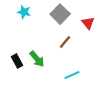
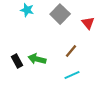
cyan star: moved 3 px right, 2 px up
brown line: moved 6 px right, 9 px down
green arrow: rotated 144 degrees clockwise
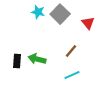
cyan star: moved 11 px right, 2 px down
black rectangle: rotated 32 degrees clockwise
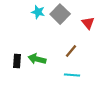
cyan line: rotated 28 degrees clockwise
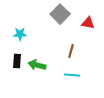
cyan star: moved 18 px left, 22 px down; rotated 16 degrees counterclockwise
red triangle: rotated 40 degrees counterclockwise
brown line: rotated 24 degrees counterclockwise
green arrow: moved 6 px down
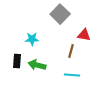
red triangle: moved 4 px left, 12 px down
cyan star: moved 12 px right, 5 px down
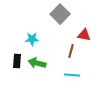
green arrow: moved 2 px up
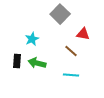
red triangle: moved 1 px left, 1 px up
cyan star: rotated 24 degrees counterclockwise
brown line: rotated 64 degrees counterclockwise
cyan line: moved 1 px left
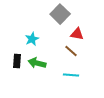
red triangle: moved 6 px left
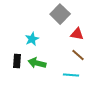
brown line: moved 7 px right, 4 px down
